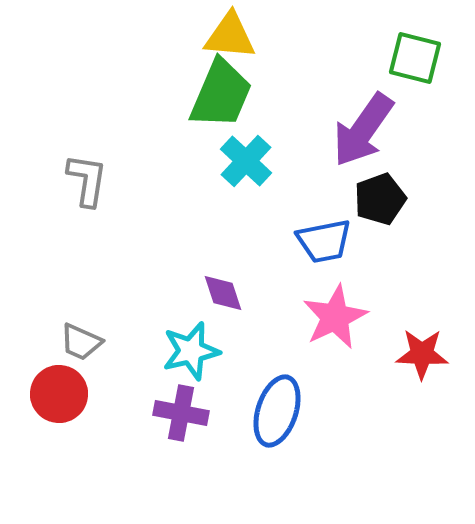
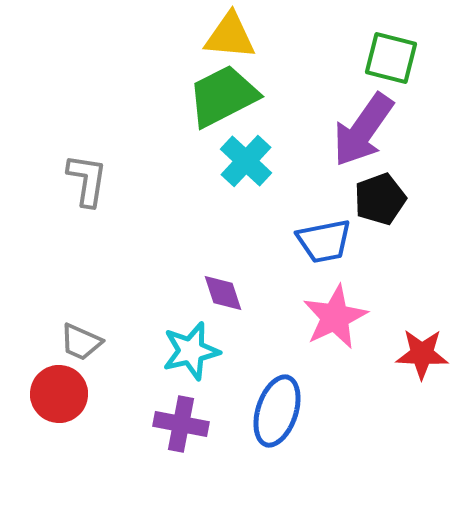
green square: moved 24 px left
green trapezoid: moved 2 px right, 2 px down; rotated 140 degrees counterclockwise
purple cross: moved 11 px down
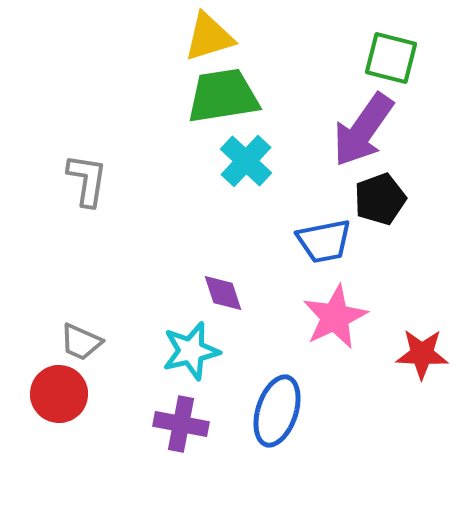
yellow triangle: moved 21 px left, 1 px down; rotated 22 degrees counterclockwise
green trapezoid: rotated 18 degrees clockwise
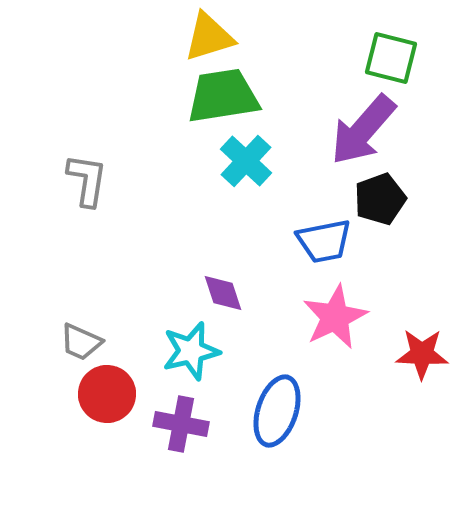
purple arrow: rotated 6 degrees clockwise
red circle: moved 48 px right
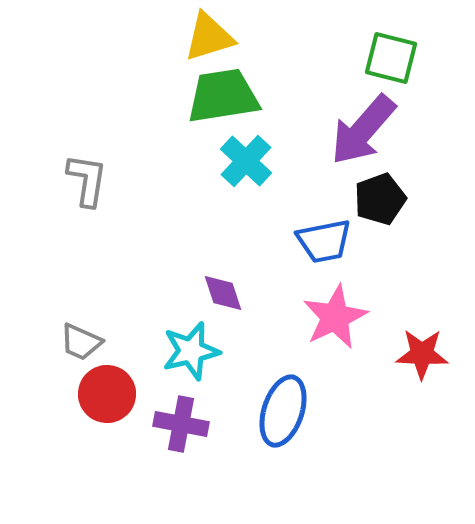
blue ellipse: moved 6 px right
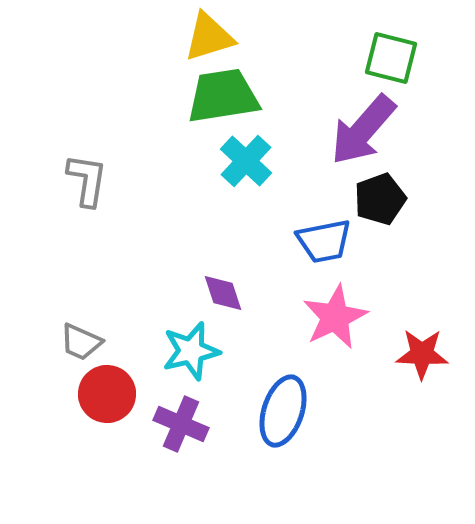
purple cross: rotated 12 degrees clockwise
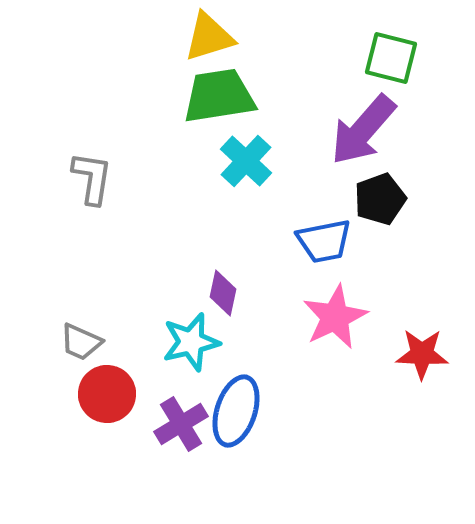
green trapezoid: moved 4 px left
gray L-shape: moved 5 px right, 2 px up
purple diamond: rotated 30 degrees clockwise
cyan star: moved 9 px up
blue ellipse: moved 47 px left
purple cross: rotated 36 degrees clockwise
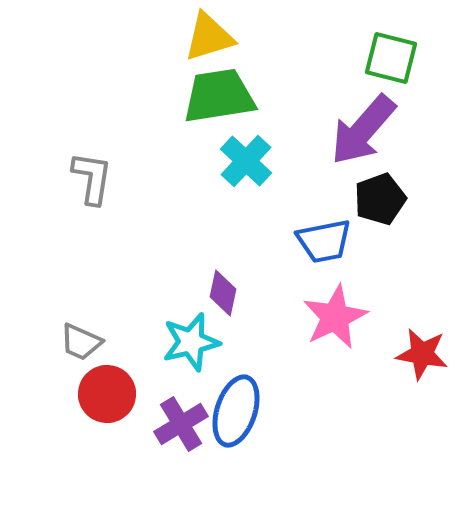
red star: rotated 8 degrees clockwise
